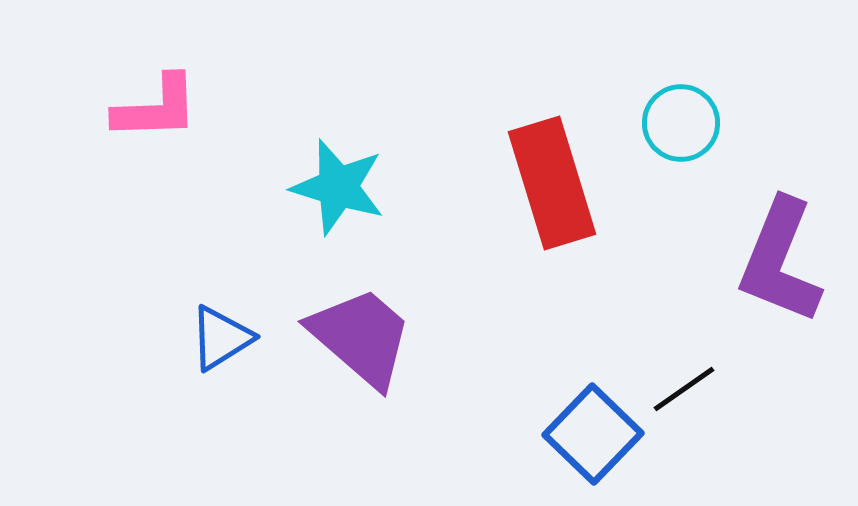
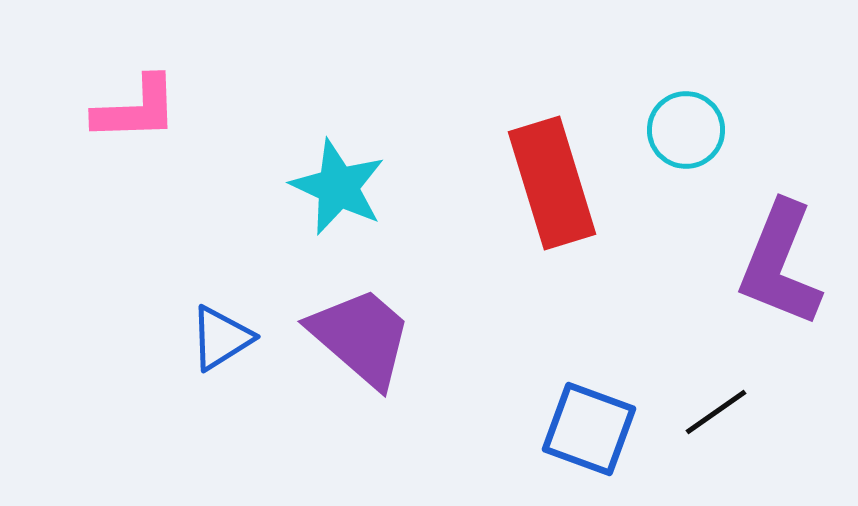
pink L-shape: moved 20 px left, 1 px down
cyan circle: moved 5 px right, 7 px down
cyan star: rotated 8 degrees clockwise
purple L-shape: moved 3 px down
black line: moved 32 px right, 23 px down
blue square: moved 4 px left, 5 px up; rotated 24 degrees counterclockwise
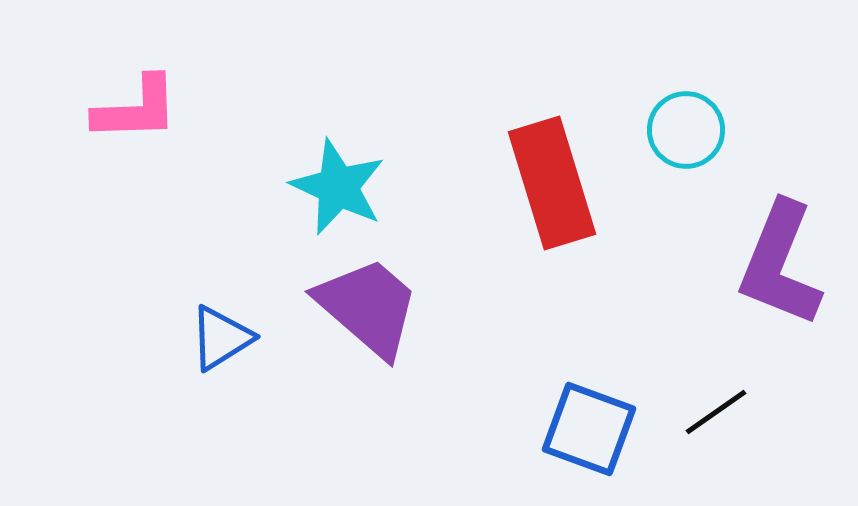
purple trapezoid: moved 7 px right, 30 px up
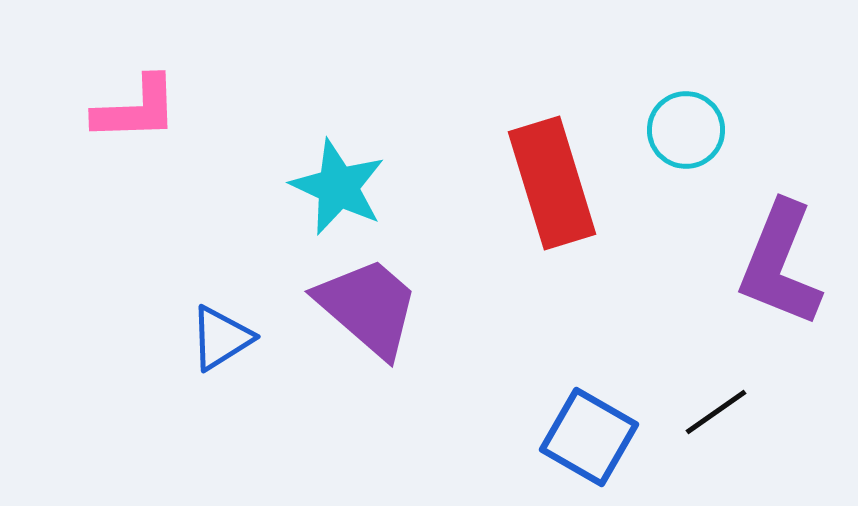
blue square: moved 8 px down; rotated 10 degrees clockwise
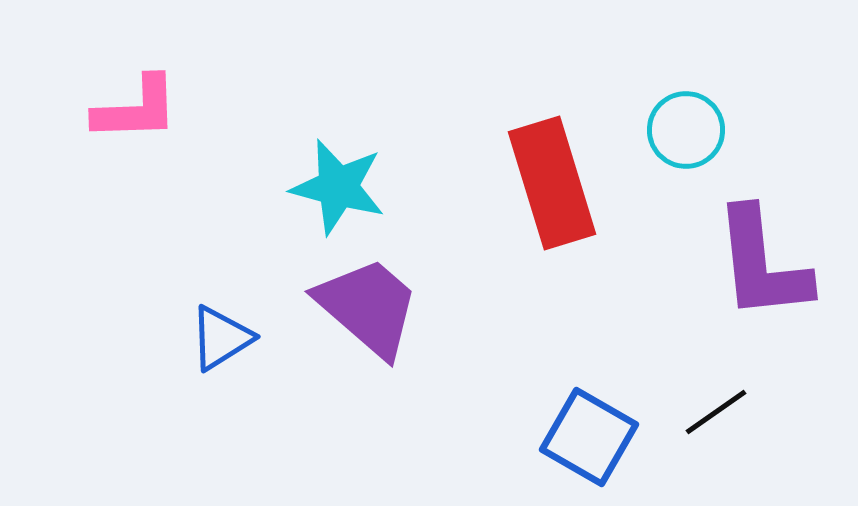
cyan star: rotated 10 degrees counterclockwise
purple L-shape: moved 18 px left; rotated 28 degrees counterclockwise
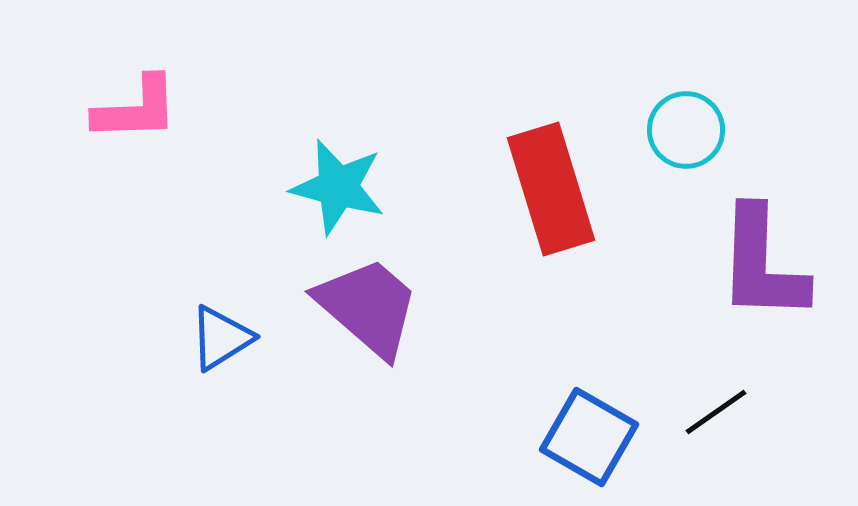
red rectangle: moved 1 px left, 6 px down
purple L-shape: rotated 8 degrees clockwise
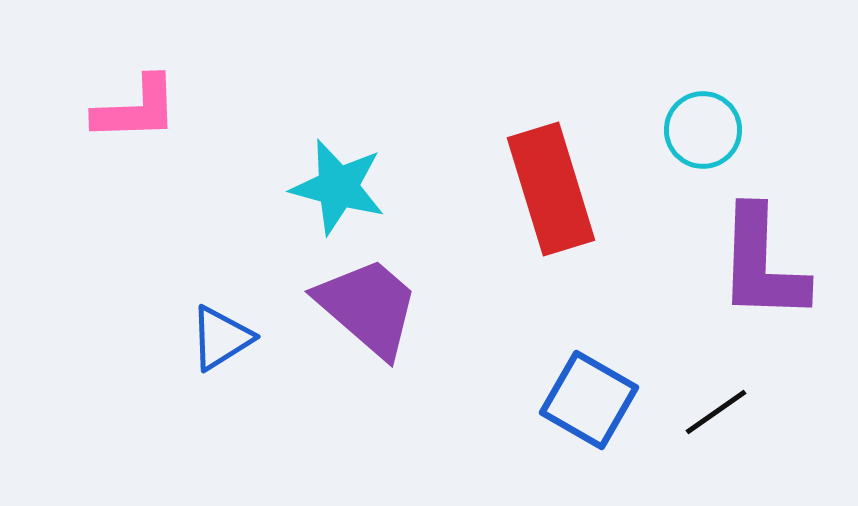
cyan circle: moved 17 px right
blue square: moved 37 px up
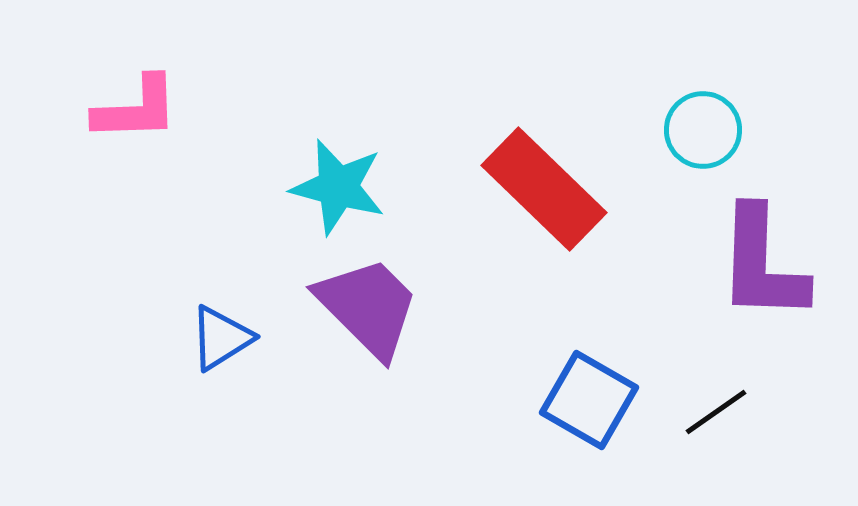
red rectangle: moved 7 px left; rotated 29 degrees counterclockwise
purple trapezoid: rotated 4 degrees clockwise
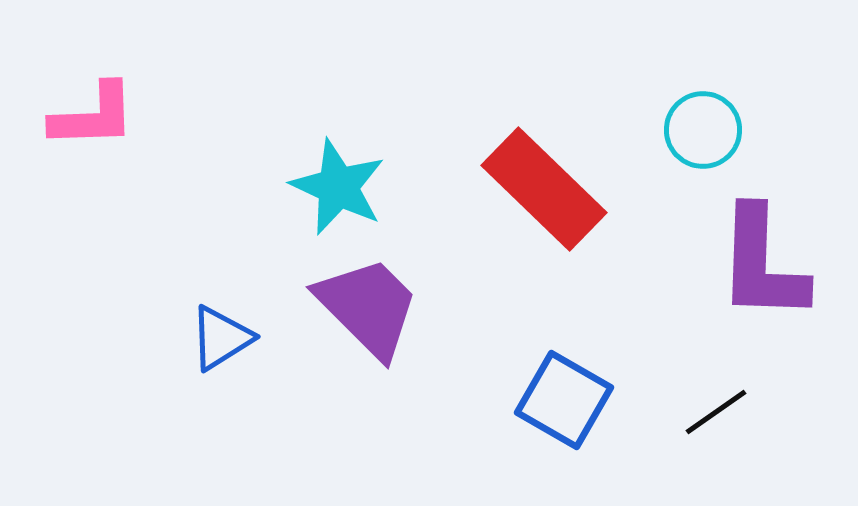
pink L-shape: moved 43 px left, 7 px down
cyan star: rotated 10 degrees clockwise
blue square: moved 25 px left
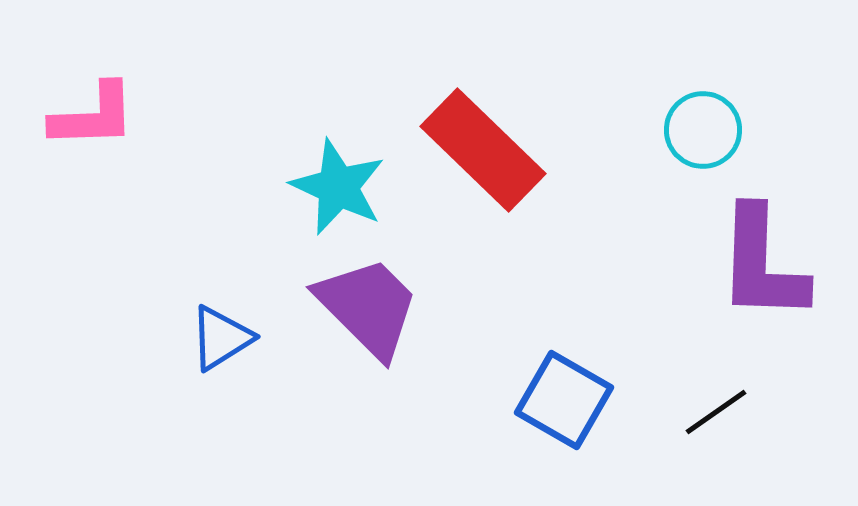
red rectangle: moved 61 px left, 39 px up
